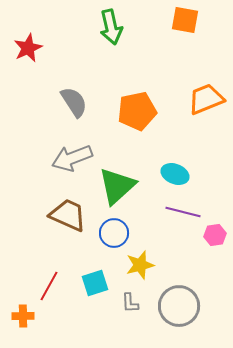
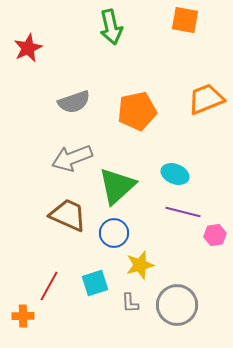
gray semicircle: rotated 104 degrees clockwise
gray circle: moved 2 px left, 1 px up
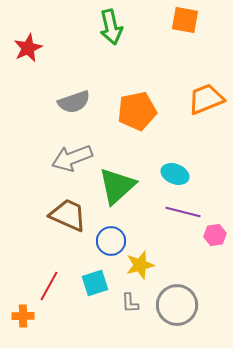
blue circle: moved 3 px left, 8 px down
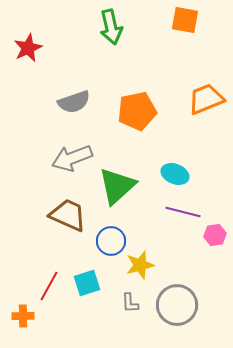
cyan square: moved 8 px left
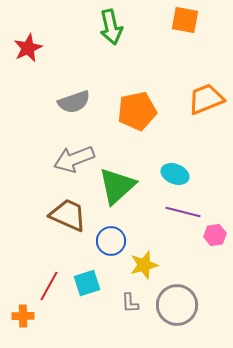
gray arrow: moved 2 px right, 1 px down
yellow star: moved 4 px right
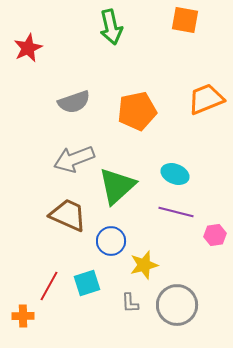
purple line: moved 7 px left
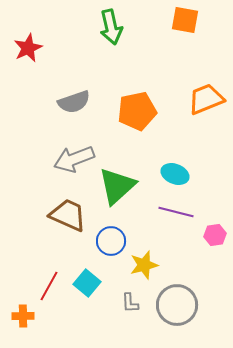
cyan square: rotated 32 degrees counterclockwise
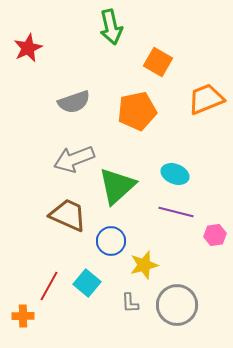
orange square: moved 27 px left, 42 px down; rotated 20 degrees clockwise
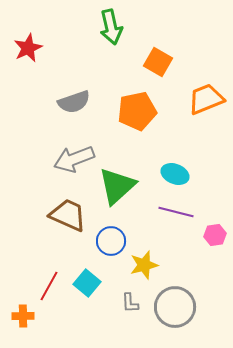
gray circle: moved 2 px left, 2 px down
